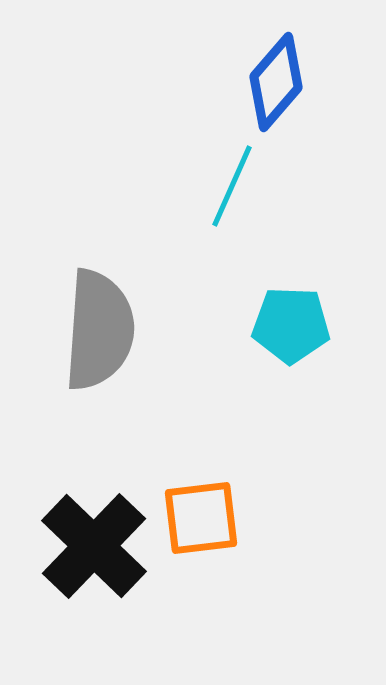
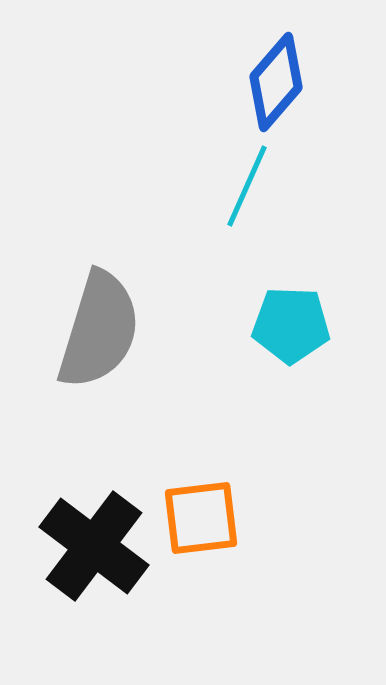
cyan line: moved 15 px right
gray semicircle: rotated 13 degrees clockwise
black cross: rotated 7 degrees counterclockwise
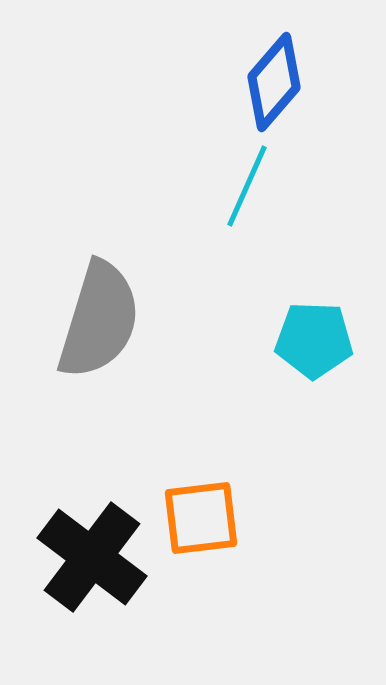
blue diamond: moved 2 px left
cyan pentagon: moved 23 px right, 15 px down
gray semicircle: moved 10 px up
black cross: moved 2 px left, 11 px down
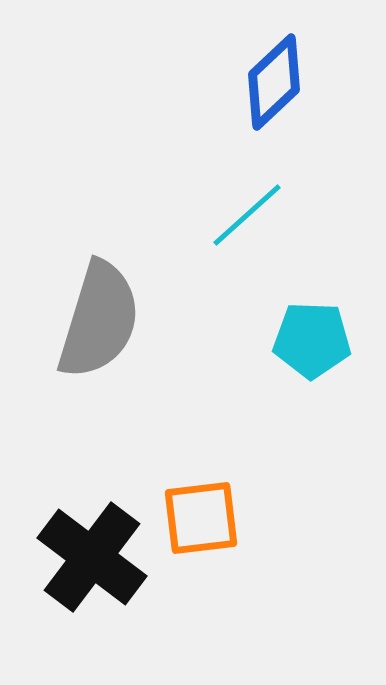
blue diamond: rotated 6 degrees clockwise
cyan line: moved 29 px down; rotated 24 degrees clockwise
cyan pentagon: moved 2 px left
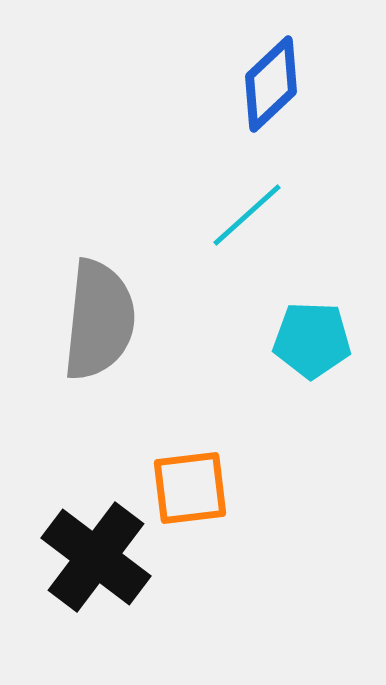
blue diamond: moved 3 px left, 2 px down
gray semicircle: rotated 11 degrees counterclockwise
orange square: moved 11 px left, 30 px up
black cross: moved 4 px right
